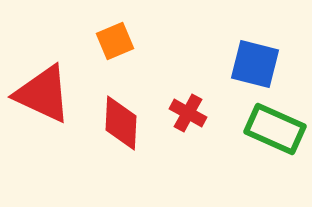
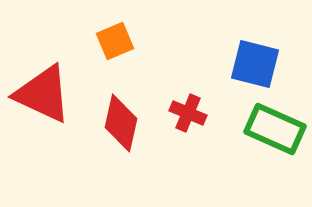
red cross: rotated 6 degrees counterclockwise
red diamond: rotated 10 degrees clockwise
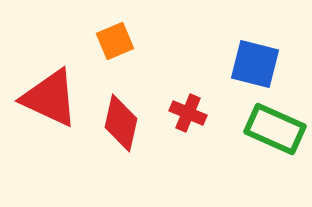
red triangle: moved 7 px right, 4 px down
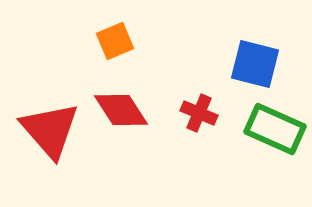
red triangle: moved 32 px down; rotated 24 degrees clockwise
red cross: moved 11 px right
red diamond: moved 13 px up; rotated 46 degrees counterclockwise
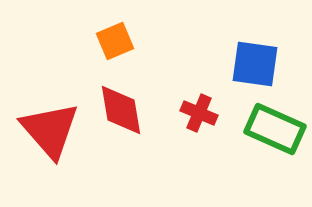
blue square: rotated 6 degrees counterclockwise
red diamond: rotated 24 degrees clockwise
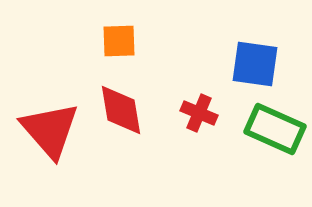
orange square: moved 4 px right; rotated 21 degrees clockwise
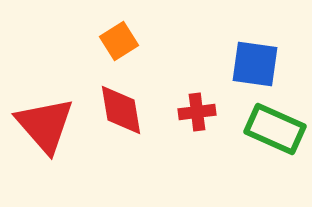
orange square: rotated 30 degrees counterclockwise
red cross: moved 2 px left, 1 px up; rotated 30 degrees counterclockwise
red triangle: moved 5 px left, 5 px up
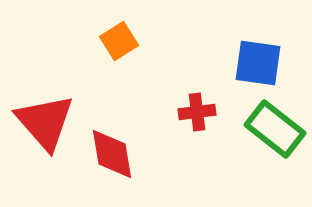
blue square: moved 3 px right, 1 px up
red diamond: moved 9 px left, 44 px down
red triangle: moved 3 px up
green rectangle: rotated 14 degrees clockwise
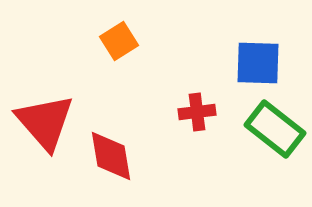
blue square: rotated 6 degrees counterclockwise
red diamond: moved 1 px left, 2 px down
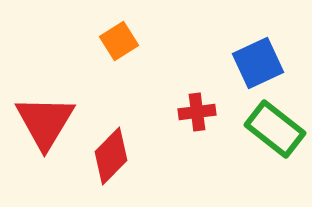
blue square: rotated 27 degrees counterclockwise
red triangle: rotated 12 degrees clockwise
red diamond: rotated 54 degrees clockwise
